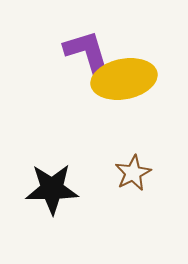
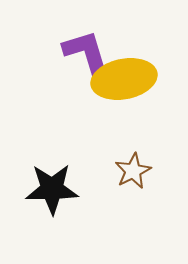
purple L-shape: moved 1 px left
brown star: moved 2 px up
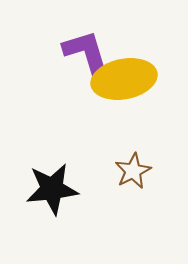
black star: rotated 6 degrees counterclockwise
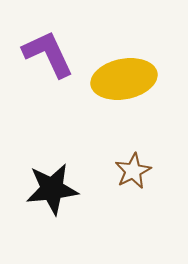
purple L-shape: moved 39 px left; rotated 8 degrees counterclockwise
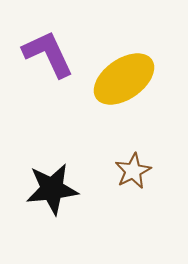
yellow ellipse: rotated 24 degrees counterclockwise
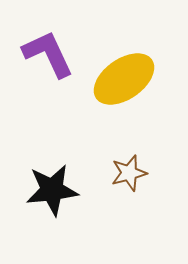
brown star: moved 4 px left, 2 px down; rotated 12 degrees clockwise
black star: moved 1 px down
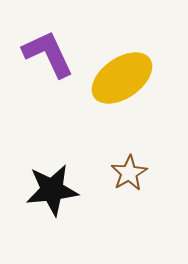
yellow ellipse: moved 2 px left, 1 px up
brown star: rotated 15 degrees counterclockwise
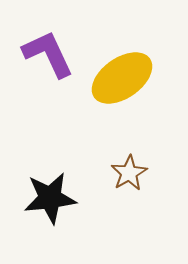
black star: moved 2 px left, 8 px down
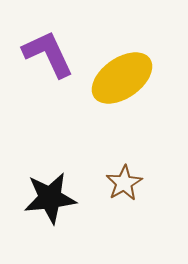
brown star: moved 5 px left, 10 px down
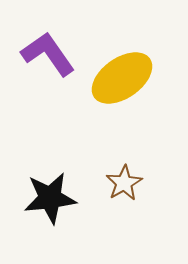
purple L-shape: rotated 10 degrees counterclockwise
